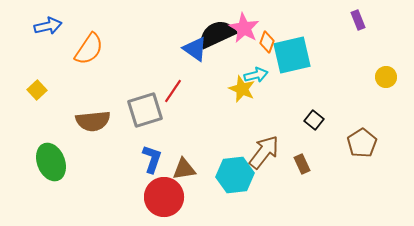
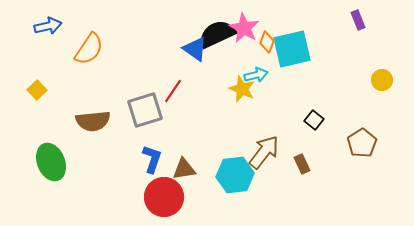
cyan square: moved 6 px up
yellow circle: moved 4 px left, 3 px down
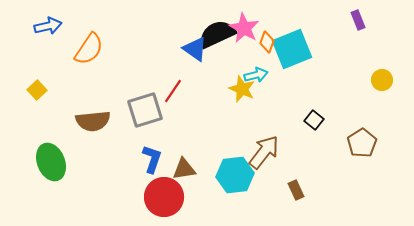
cyan square: rotated 9 degrees counterclockwise
brown rectangle: moved 6 px left, 26 px down
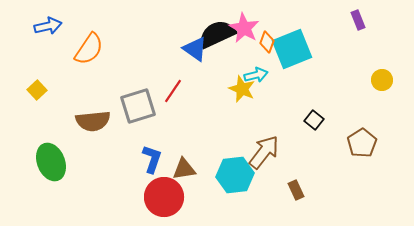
gray square: moved 7 px left, 4 px up
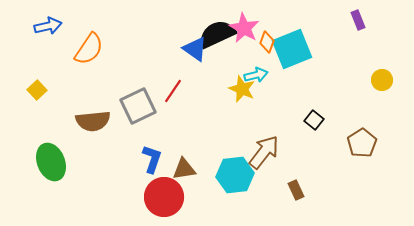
gray square: rotated 9 degrees counterclockwise
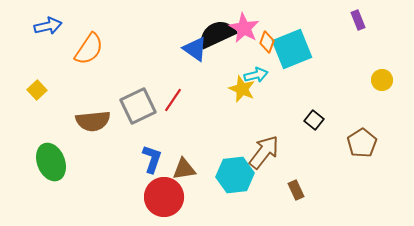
red line: moved 9 px down
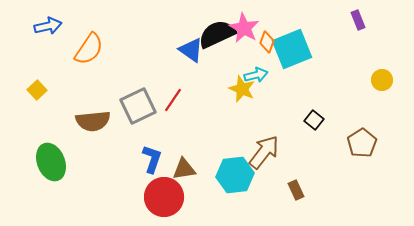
blue triangle: moved 4 px left, 1 px down
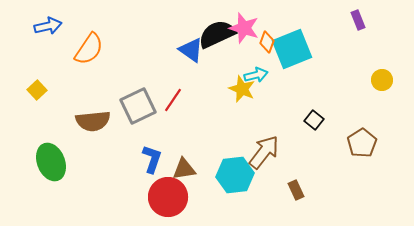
pink star: rotated 12 degrees counterclockwise
red circle: moved 4 px right
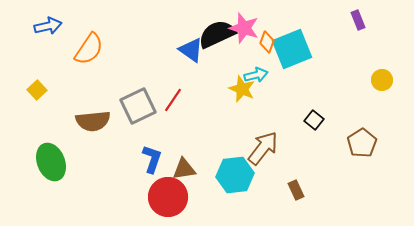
brown arrow: moved 1 px left, 4 px up
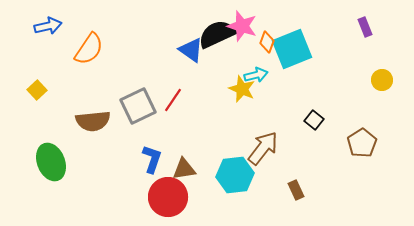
purple rectangle: moved 7 px right, 7 px down
pink star: moved 2 px left, 2 px up
